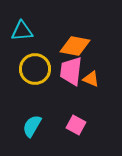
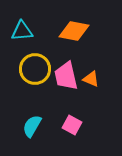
orange diamond: moved 1 px left, 15 px up
pink trapezoid: moved 5 px left, 5 px down; rotated 20 degrees counterclockwise
pink square: moved 4 px left
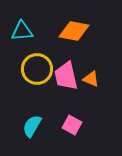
yellow circle: moved 2 px right
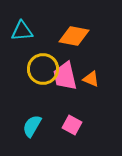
orange diamond: moved 5 px down
yellow circle: moved 6 px right
pink trapezoid: moved 1 px left
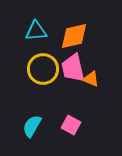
cyan triangle: moved 14 px right
orange diamond: rotated 24 degrees counterclockwise
pink trapezoid: moved 8 px right, 8 px up
pink square: moved 1 px left
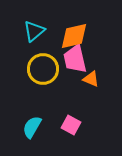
cyan triangle: moved 2 px left; rotated 35 degrees counterclockwise
pink trapezoid: moved 2 px right, 9 px up
cyan semicircle: moved 1 px down
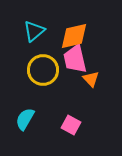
yellow circle: moved 1 px down
orange triangle: rotated 24 degrees clockwise
cyan semicircle: moved 7 px left, 8 px up
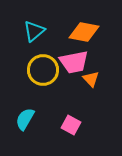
orange diamond: moved 10 px right, 4 px up; rotated 24 degrees clockwise
pink trapezoid: moved 1 px left, 3 px down; rotated 88 degrees counterclockwise
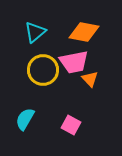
cyan triangle: moved 1 px right, 1 px down
orange triangle: moved 1 px left
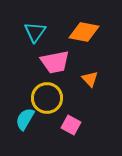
cyan triangle: rotated 15 degrees counterclockwise
pink trapezoid: moved 19 px left
yellow circle: moved 4 px right, 28 px down
